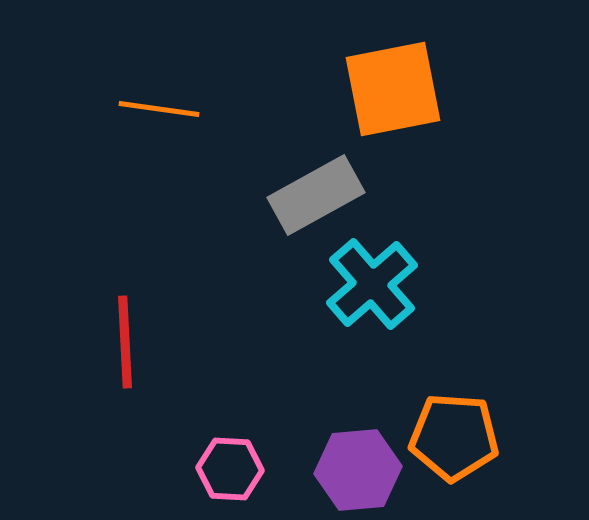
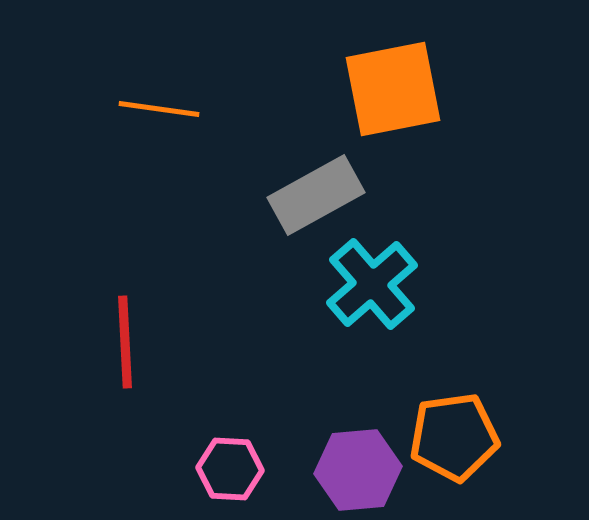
orange pentagon: rotated 12 degrees counterclockwise
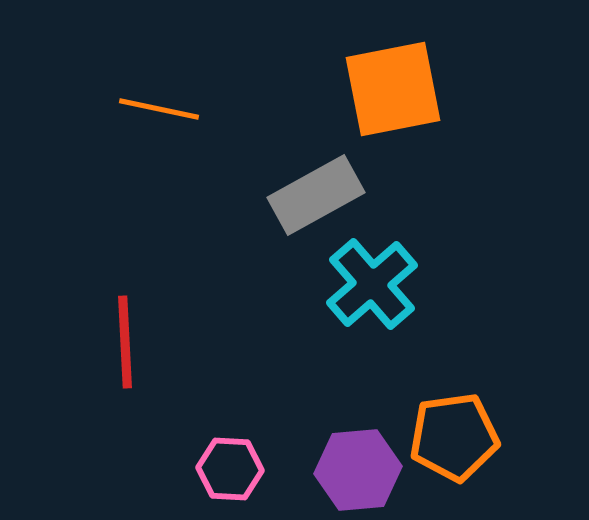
orange line: rotated 4 degrees clockwise
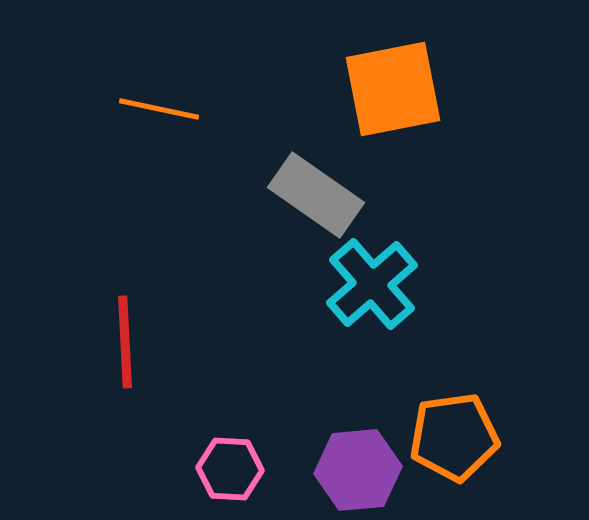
gray rectangle: rotated 64 degrees clockwise
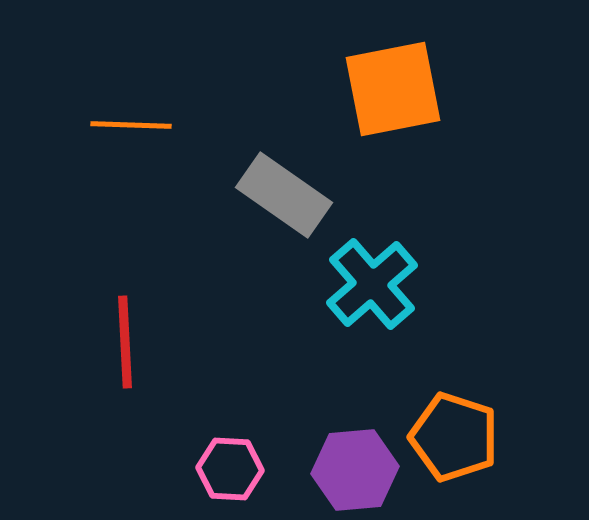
orange line: moved 28 px left, 16 px down; rotated 10 degrees counterclockwise
gray rectangle: moved 32 px left
orange pentagon: rotated 26 degrees clockwise
purple hexagon: moved 3 px left
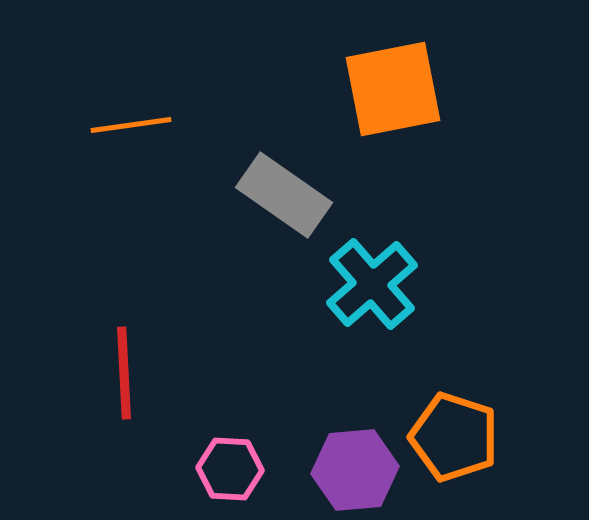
orange line: rotated 10 degrees counterclockwise
red line: moved 1 px left, 31 px down
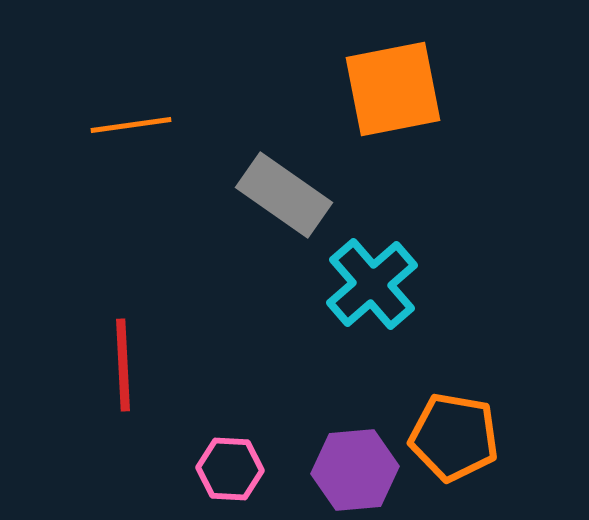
red line: moved 1 px left, 8 px up
orange pentagon: rotated 8 degrees counterclockwise
